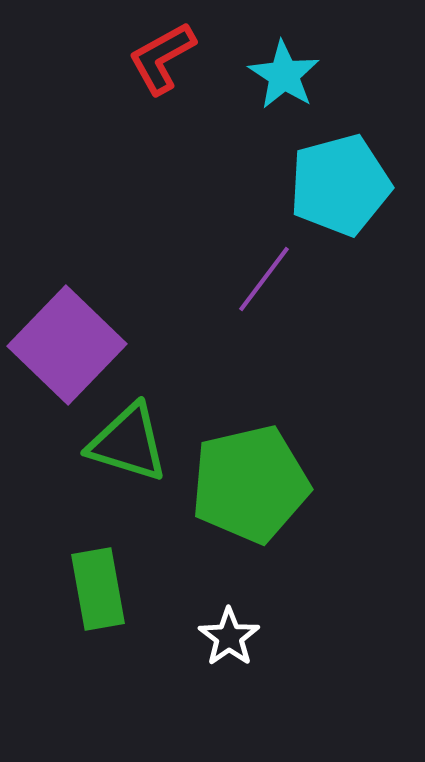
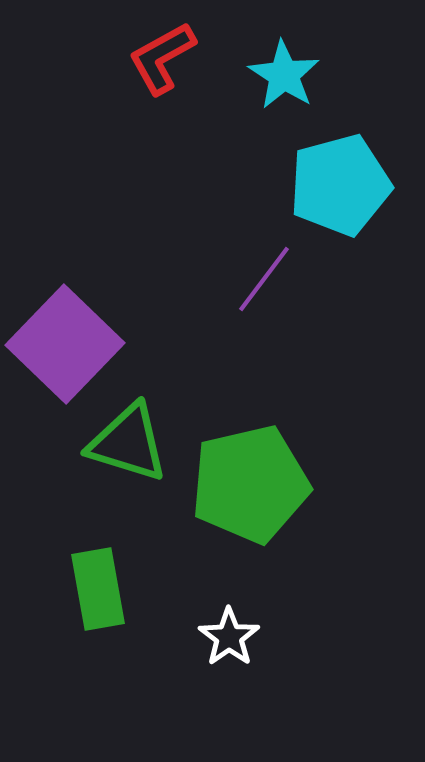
purple square: moved 2 px left, 1 px up
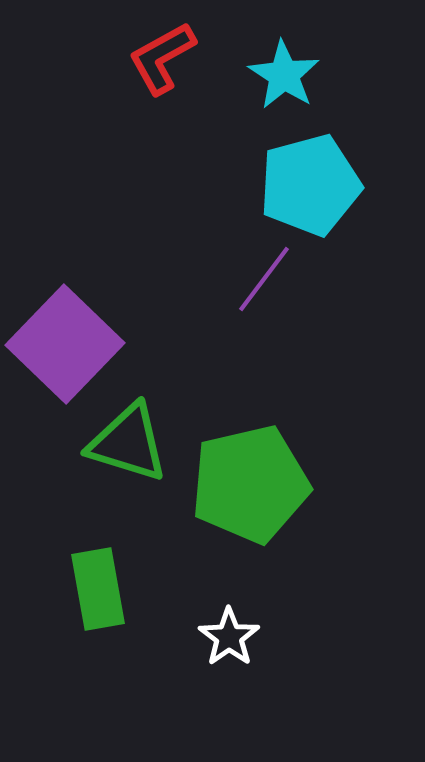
cyan pentagon: moved 30 px left
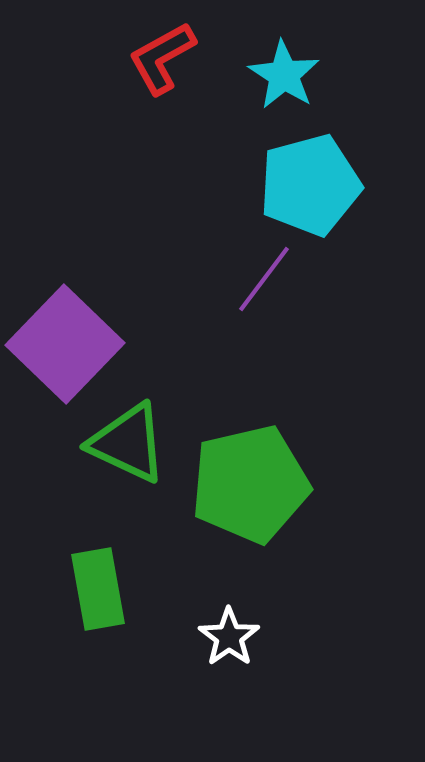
green triangle: rotated 8 degrees clockwise
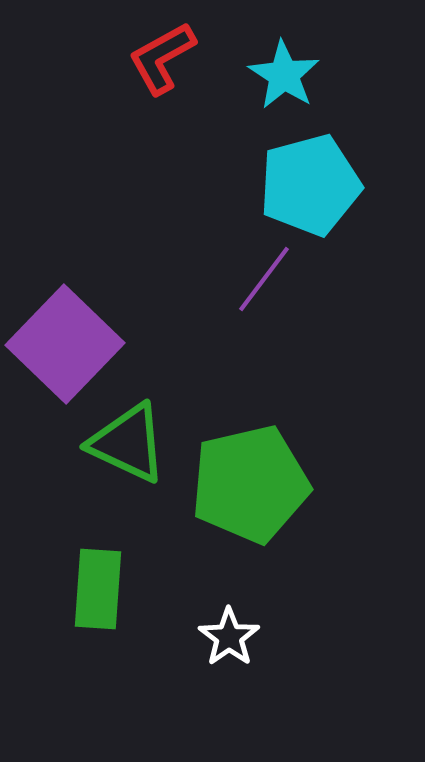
green rectangle: rotated 14 degrees clockwise
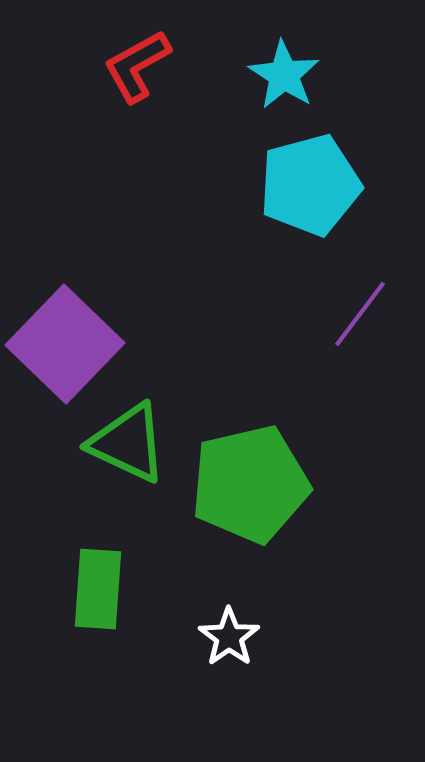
red L-shape: moved 25 px left, 8 px down
purple line: moved 96 px right, 35 px down
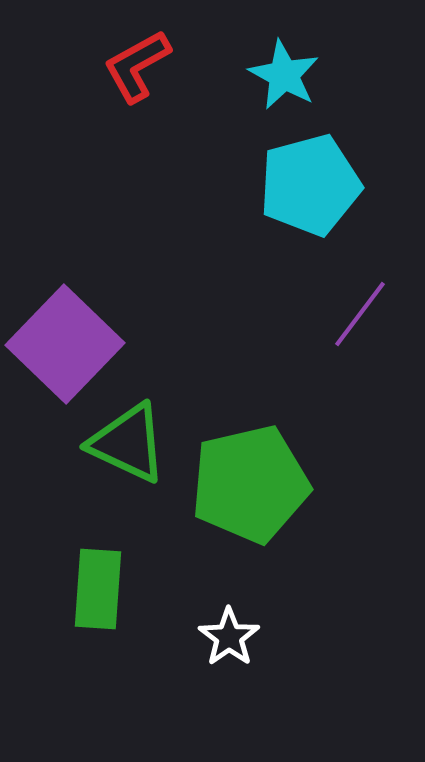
cyan star: rotated 4 degrees counterclockwise
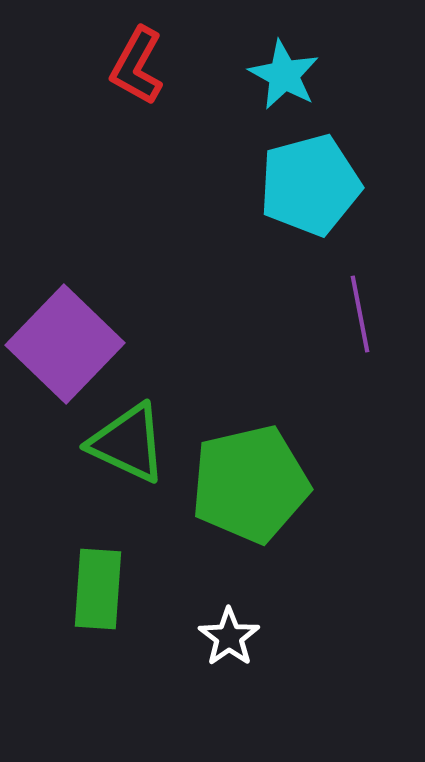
red L-shape: rotated 32 degrees counterclockwise
purple line: rotated 48 degrees counterclockwise
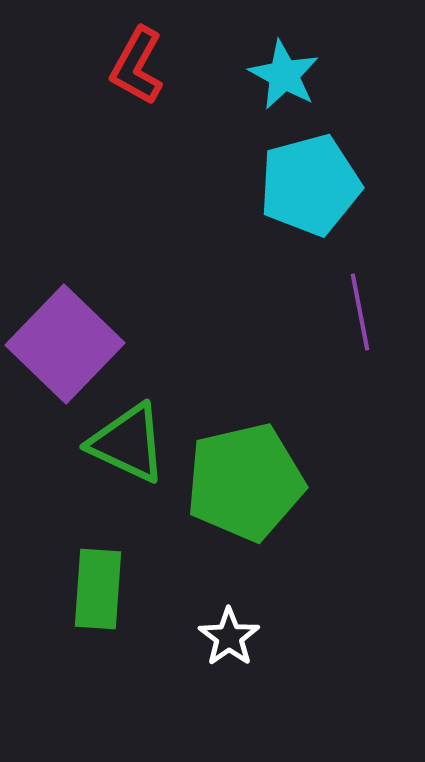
purple line: moved 2 px up
green pentagon: moved 5 px left, 2 px up
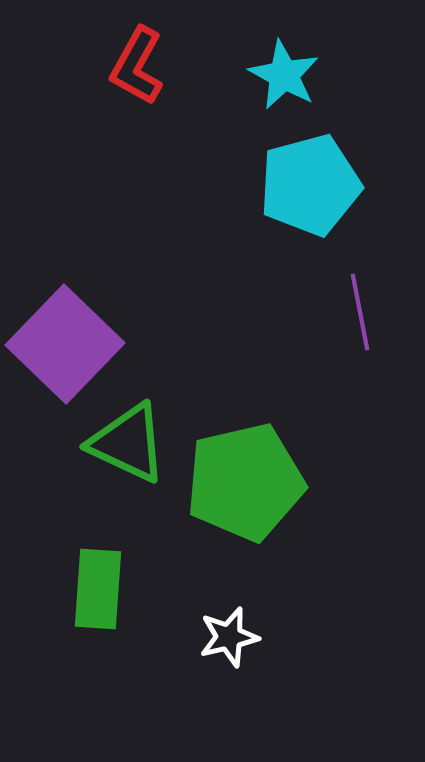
white star: rotated 22 degrees clockwise
